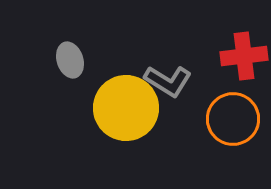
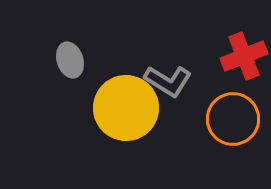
red cross: rotated 15 degrees counterclockwise
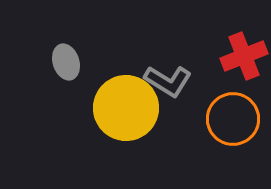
gray ellipse: moved 4 px left, 2 px down
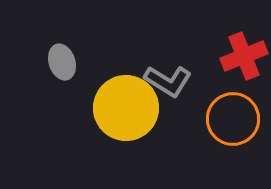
gray ellipse: moved 4 px left
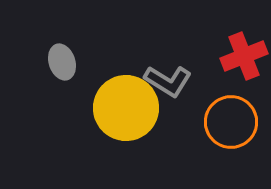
orange circle: moved 2 px left, 3 px down
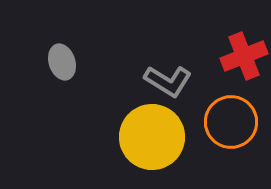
yellow circle: moved 26 px right, 29 px down
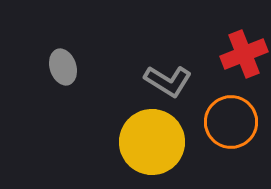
red cross: moved 2 px up
gray ellipse: moved 1 px right, 5 px down
yellow circle: moved 5 px down
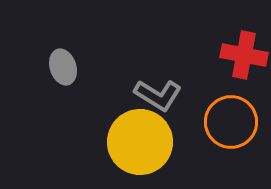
red cross: moved 1 px down; rotated 33 degrees clockwise
gray L-shape: moved 10 px left, 14 px down
yellow circle: moved 12 px left
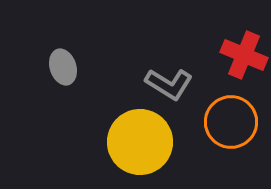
red cross: rotated 12 degrees clockwise
gray L-shape: moved 11 px right, 11 px up
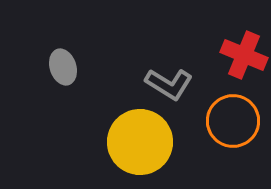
orange circle: moved 2 px right, 1 px up
